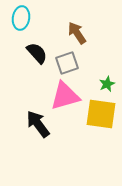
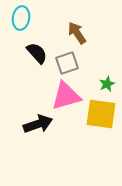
pink triangle: moved 1 px right
black arrow: rotated 108 degrees clockwise
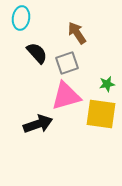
green star: rotated 14 degrees clockwise
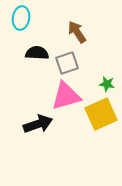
brown arrow: moved 1 px up
black semicircle: rotated 45 degrees counterclockwise
green star: rotated 21 degrees clockwise
yellow square: rotated 32 degrees counterclockwise
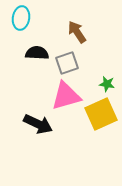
black arrow: rotated 44 degrees clockwise
